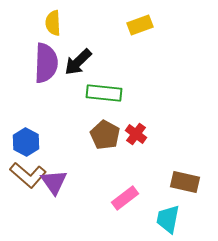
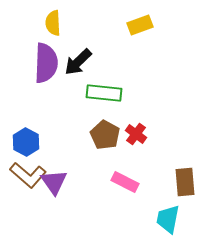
brown rectangle: rotated 72 degrees clockwise
pink rectangle: moved 16 px up; rotated 64 degrees clockwise
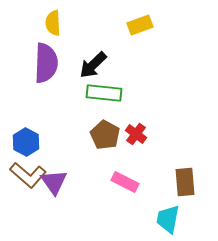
black arrow: moved 15 px right, 3 px down
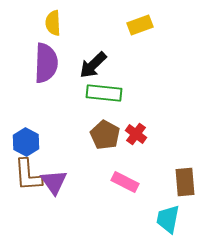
brown L-shape: rotated 45 degrees clockwise
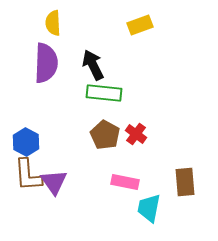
black arrow: rotated 108 degrees clockwise
pink rectangle: rotated 16 degrees counterclockwise
cyan trapezoid: moved 19 px left, 11 px up
